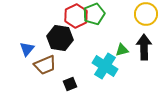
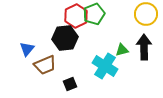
black hexagon: moved 5 px right; rotated 15 degrees counterclockwise
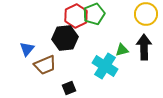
black square: moved 1 px left, 4 px down
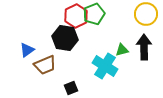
black hexagon: rotated 15 degrees clockwise
blue triangle: moved 1 px down; rotated 14 degrees clockwise
black square: moved 2 px right
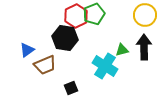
yellow circle: moved 1 px left, 1 px down
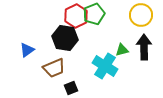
yellow circle: moved 4 px left
brown trapezoid: moved 9 px right, 3 px down
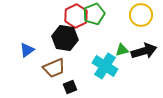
black arrow: moved 4 px down; rotated 75 degrees clockwise
black square: moved 1 px left, 1 px up
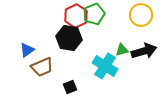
black hexagon: moved 4 px right
brown trapezoid: moved 12 px left, 1 px up
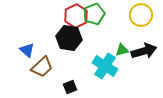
blue triangle: rotated 42 degrees counterclockwise
brown trapezoid: rotated 20 degrees counterclockwise
